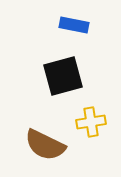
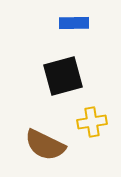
blue rectangle: moved 2 px up; rotated 12 degrees counterclockwise
yellow cross: moved 1 px right
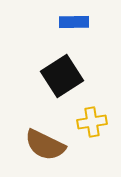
blue rectangle: moved 1 px up
black square: moved 1 px left; rotated 18 degrees counterclockwise
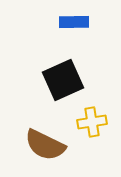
black square: moved 1 px right, 4 px down; rotated 9 degrees clockwise
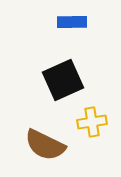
blue rectangle: moved 2 px left
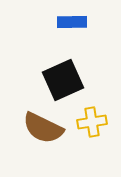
brown semicircle: moved 2 px left, 17 px up
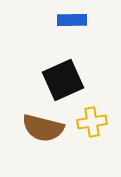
blue rectangle: moved 2 px up
brown semicircle: rotated 12 degrees counterclockwise
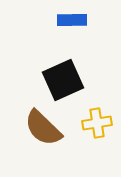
yellow cross: moved 5 px right, 1 px down
brown semicircle: rotated 30 degrees clockwise
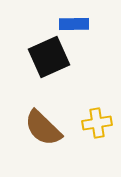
blue rectangle: moved 2 px right, 4 px down
black square: moved 14 px left, 23 px up
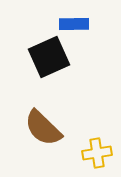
yellow cross: moved 30 px down
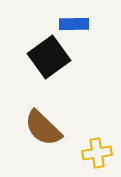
black square: rotated 12 degrees counterclockwise
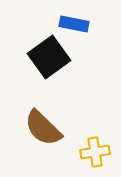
blue rectangle: rotated 12 degrees clockwise
yellow cross: moved 2 px left, 1 px up
